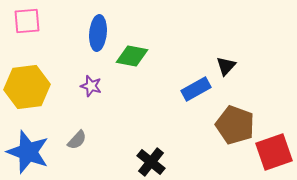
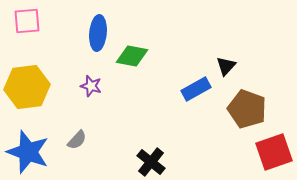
brown pentagon: moved 12 px right, 16 px up
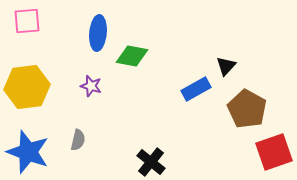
brown pentagon: rotated 9 degrees clockwise
gray semicircle: moved 1 px right; rotated 30 degrees counterclockwise
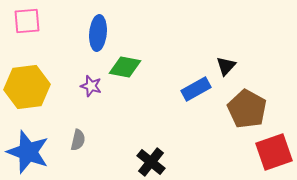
green diamond: moved 7 px left, 11 px down
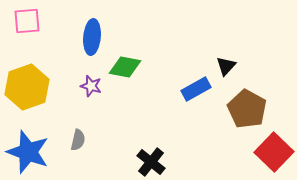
blue ellipse: moved 6 px left, 4 px down
yellow hexagon: rotated 12 degrees counterclockwise
red square: rotated 27 degrees counterclockwise
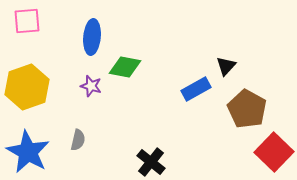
blue star: rotated 9 degrees clockwise
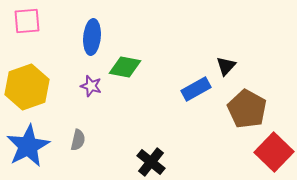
blue star: moved 6 px up; rotated 15 degrees clockwise
